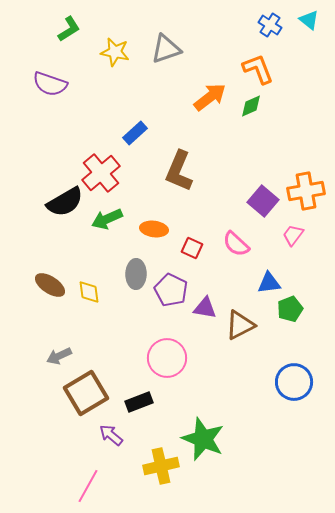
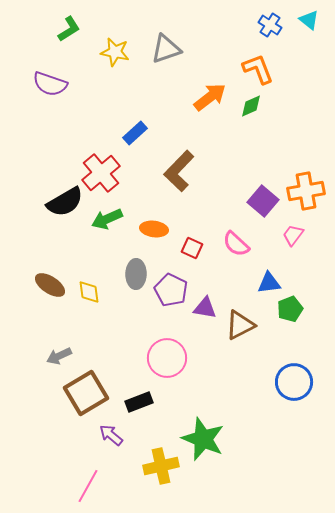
brown L-shape: rotated 21 degrees clockwise
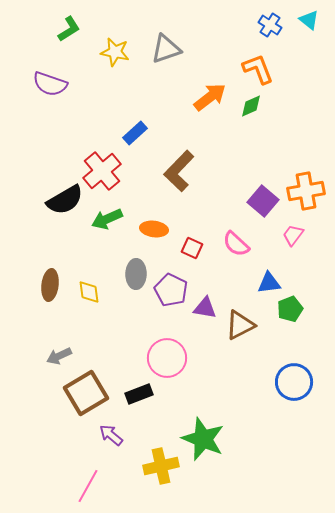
red cross: moved 1 px right, 2 px up
black semicircle: moved 2 px up
brown ellipse: rotated 64 degrees clockwise
black rectangle: moved 8 px up
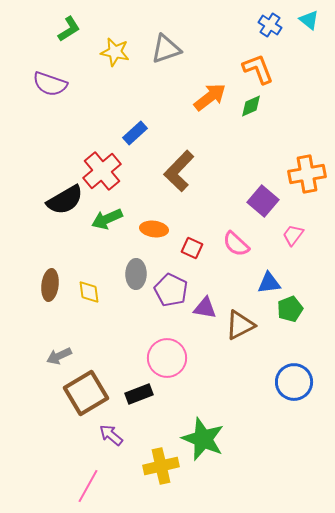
orange cross: moved 1 px right, 17 px up
